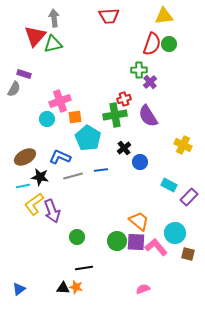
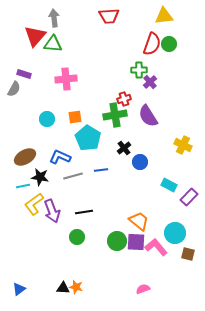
green triangle at (53, 44): rotated 18 degrees clockwise
pink cross at (60, 101): moved 6 px right, 22 px up; rotated 15 degrees clockwise
black line at (84, 268): moved 56 px up
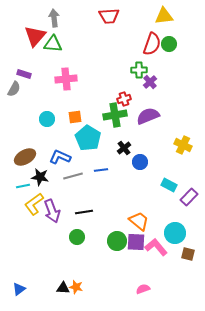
purple semicircle at (148, 116): rotated 100 degrees clockwise
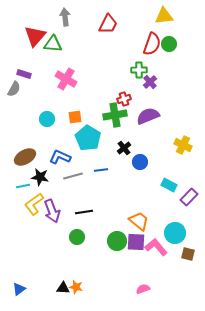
red trapezoid at (109, 16): moved 1 px left, 8 px down; rotated 60 degrees counterclockwise
gray arrow at (54, 18): moved 11 px right, 1 px up
pink cross at (66, 79): rotated 35 degrees clockwise
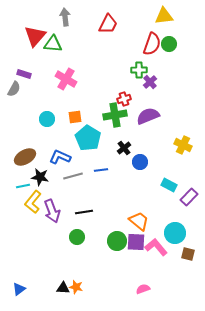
yellow L-shape at (34, 204): moved 1 px left, 2 px up; rotated 15 degrees counterclockwise
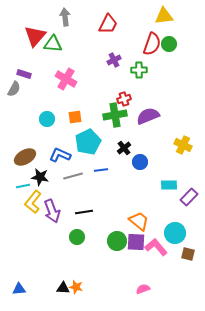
purple cross at (150, 82): moved 36 px left, 22 px up; rotated 16 degrees clockwise
cyan pentagon at (88, 138): moved 4 px down; rotated 15 degrees clockwise
blue L-shape at (60, 157): moved 2 px up
cyan rectangle at (169, 185): rotated 28 degrees counterclockwise
blue triangle at (19, 289): rotated 32 degrees clockwise
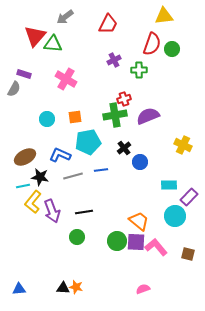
gray arrow at (65, 17): rotated 120 degrees counterclockwise
green circle at (169, 44): moved 3 px right, 5 px down
cyan pentagon at (88, 142): rotated 15 degrees clockwise
cyan circle at (175, 233): moved 17 px up
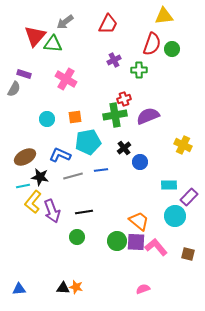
gray arrow at (65, 17): moved 5 px down
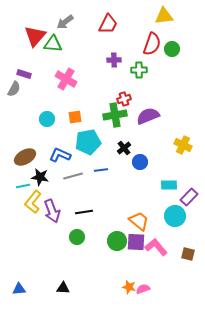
purple cross at (114, 60): rotated 24 degrees clockwise
orange star at (76, 287): moved 53 px right
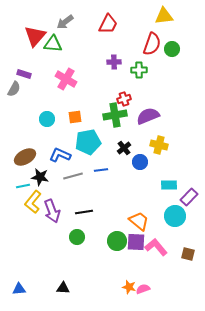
purple cross at (114, 60): moved 2 px down
yellow cross at (183, 145): moved 24 px left; rotated 12 degrees counterclockwise
